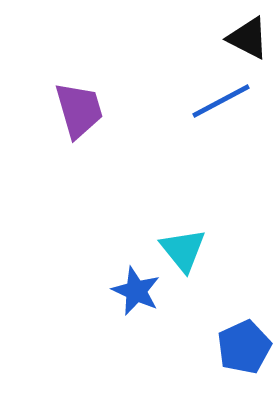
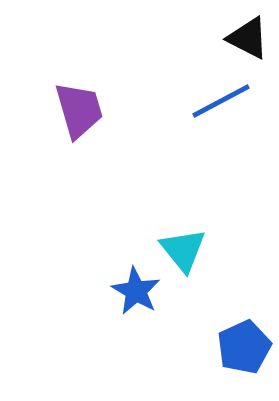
blue star: rotated 6 degrees clockwise
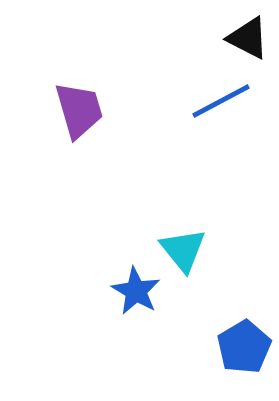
blue pentagon: rotated 6 degrees counterclockwise
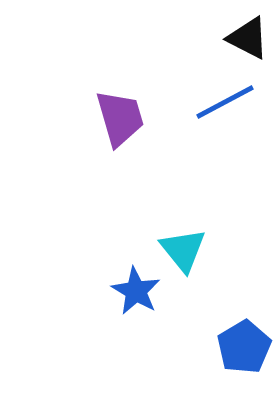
blue line: moved 4 px right, 1 px down
purple trapezoid: moved 41 px right, 8 px down
